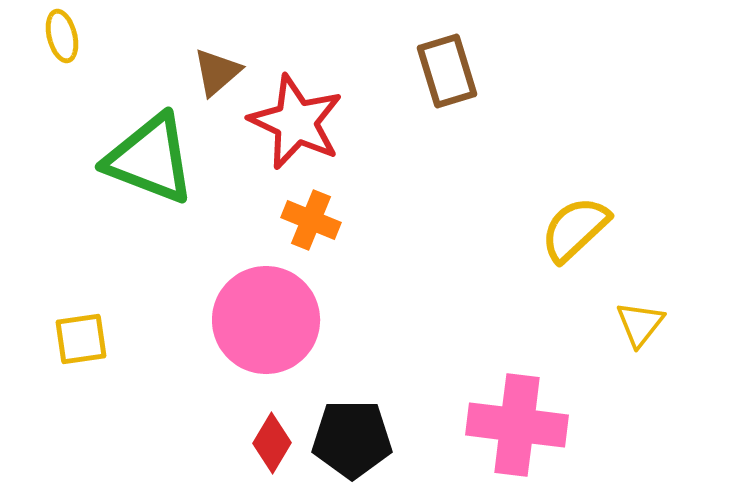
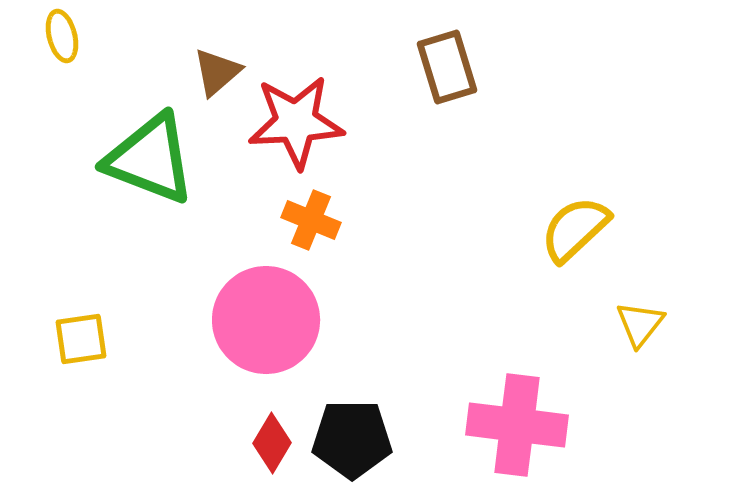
brown rectangle: moved 4 px up
red star: rotated 28 degrees counterclockwise
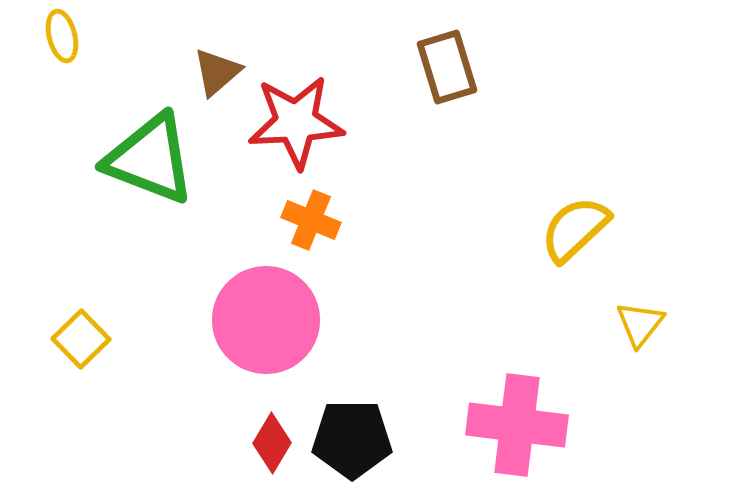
yellow square: rotated 36 degrees counterclockwise
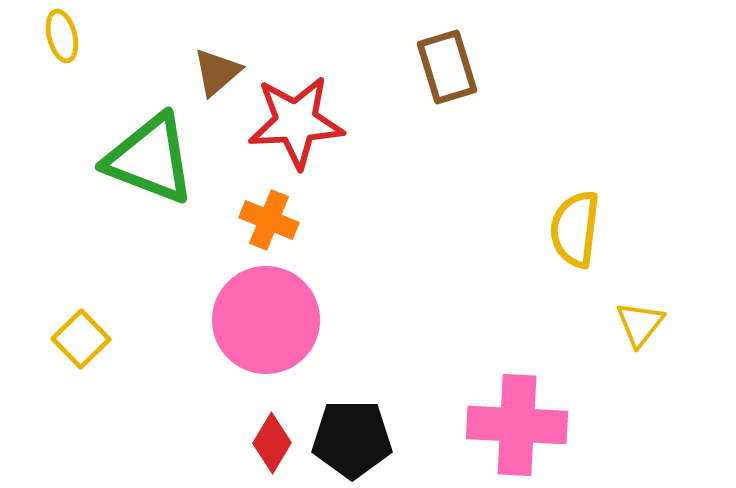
orange cross: moved 42 px left
yellow semicircle: rotated 40 degrees counterclockwise
pink cross: rotated 4 degrees counterclockwise
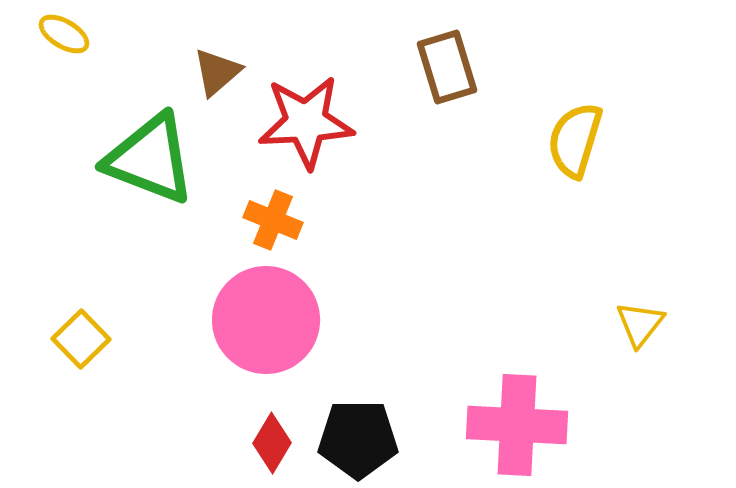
yellow ellipse: moved 2 px right, 2 px up; rotated 45 degrees counterclockwise
red star: moved 10 px right
orange cross: moved 4 px right
yellow semicircle: moved 89 px up; rotated 10 degrees clockwise
black pentagon: moved 6 px right
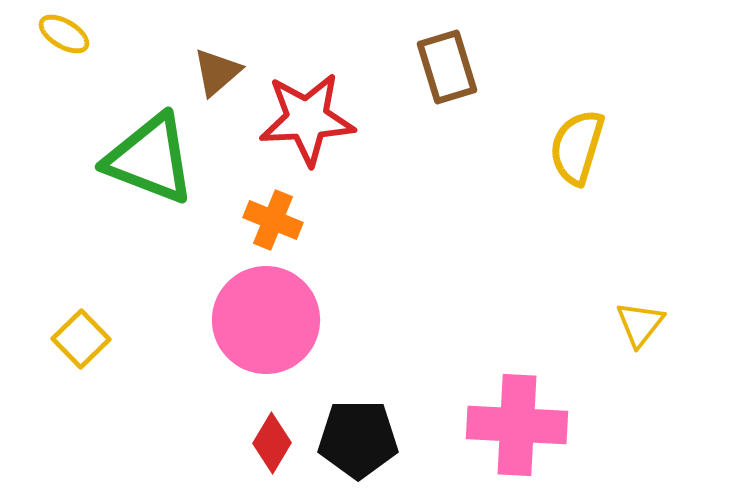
red star: moved 1 px right, 3 px up
yellow semicircle: moved 2 px right, 7 px down
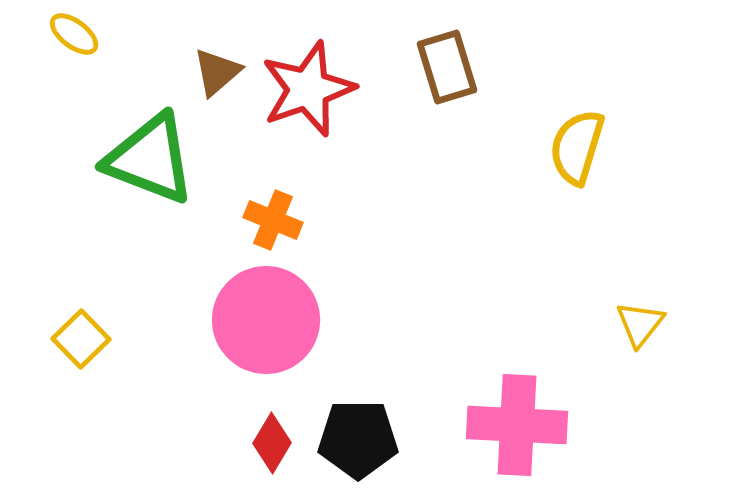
yellow ellipse: moved 10 px right; rotated 6 degrees clockwise
red star: moved 1 px right, 30 px up; rotated 16 degrees counterclockwise
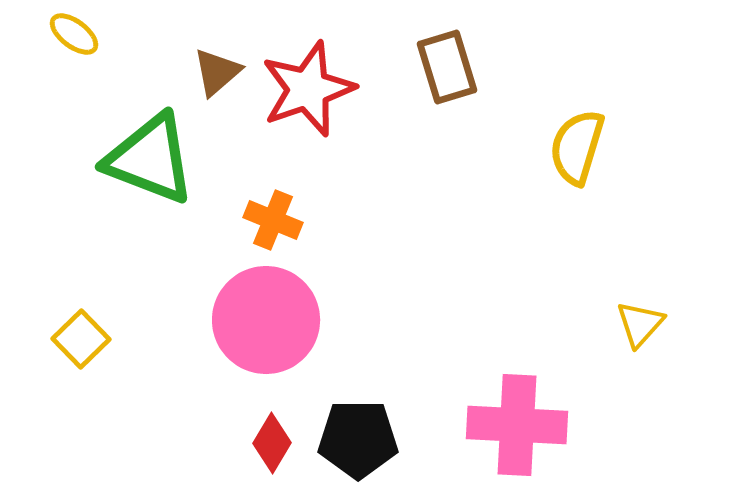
yellow triangle: rotated 4 degrees clockwise
